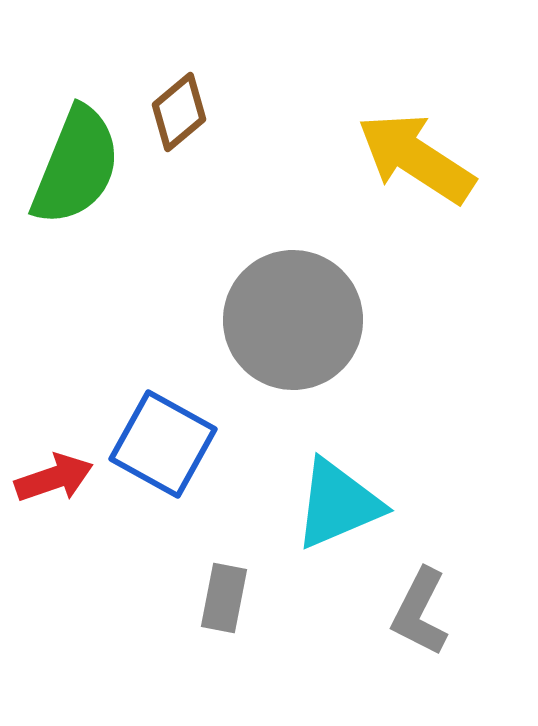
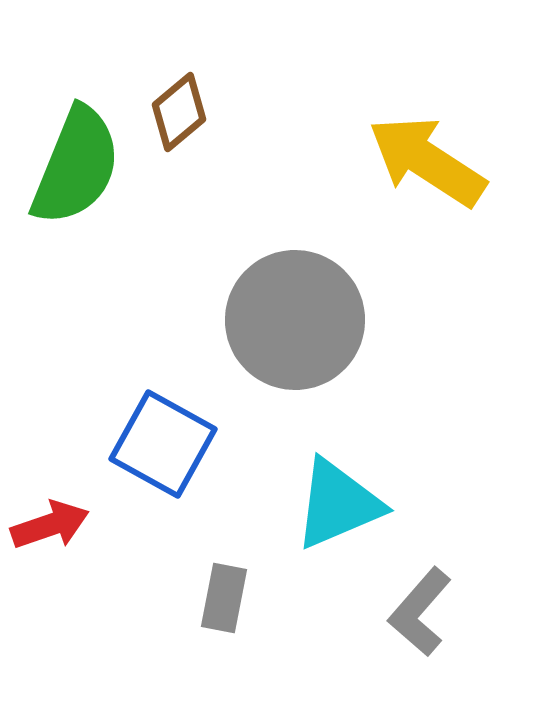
yellow arrow: moved 11 px right, 3 px down
gray circle: moved 2 px right
red arrow: moved 4 px left, 47 px down
gray L-shape: rotated 14 degrees clockwise
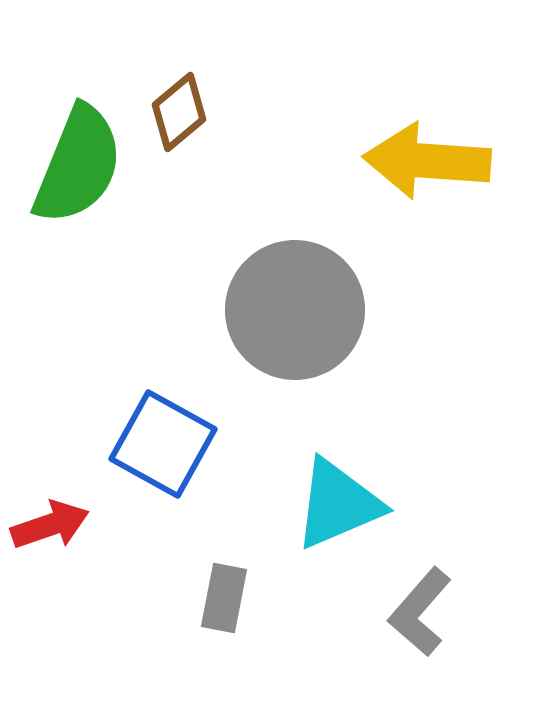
yellow arrow: rotated 29 degrees counterclockwise
green semicircle: moved 2 px right, 1 px up
gray circle: moved 10 px up
